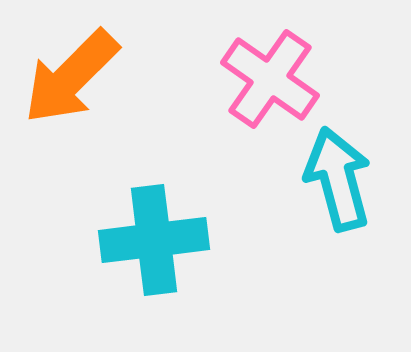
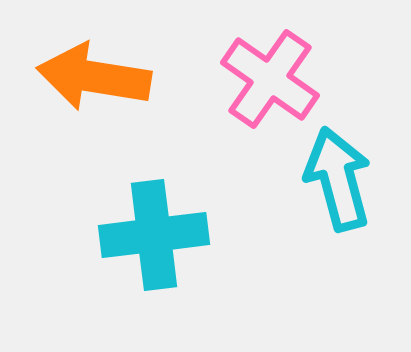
orange arrow: moved 23 px right; rotated 54 degrees clockwise
cyan cross: moved 5 px up
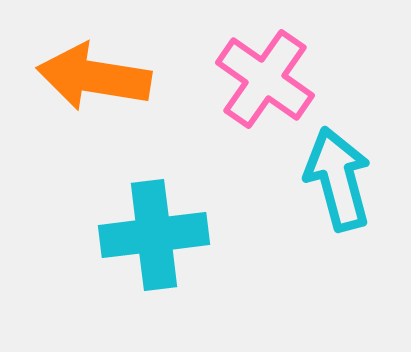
pink cross: moved 5 px left
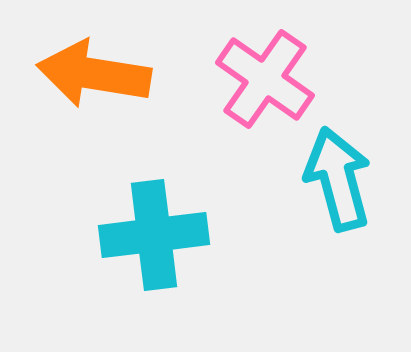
orange arrow: moved 3 px up
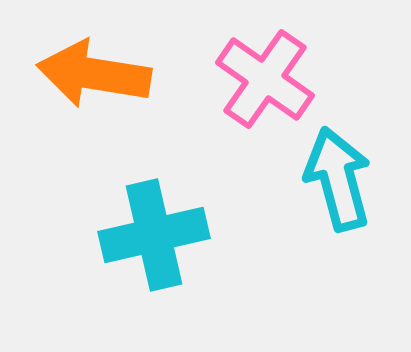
cyan cross: rotated 6 degrees counterclockwise
